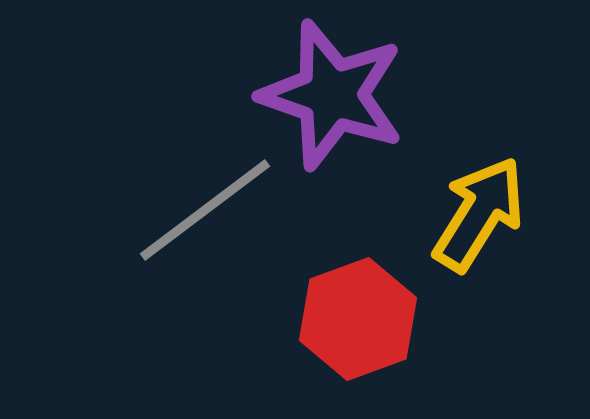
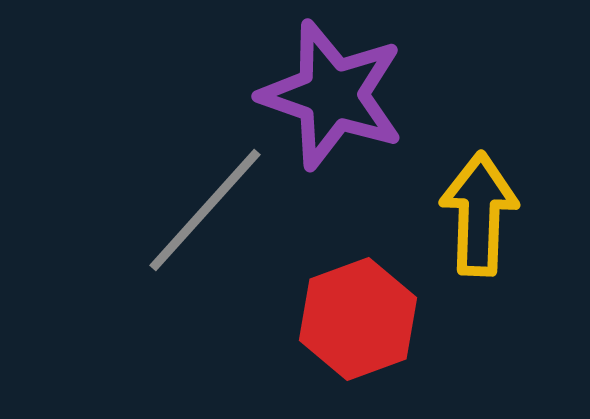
gray line: rotated 11 degrees counterclockwise
yellow arrow: rotated 30 degrees counterclockwise
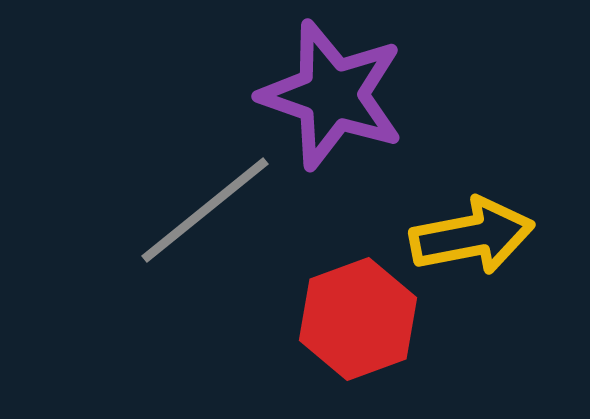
gray line: rotated 9 degrees clockwise
yellow arrow: moved 7 px left, 22 px down; rotated 77 degrees clockwise
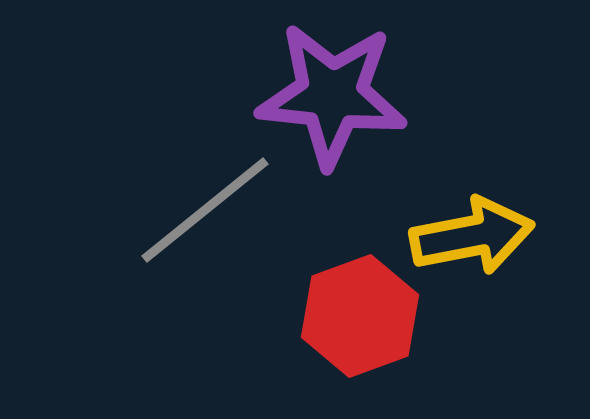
purple star: rotated 13 degrees counterclockwise
red hexagon: moved 2 px right, 3 px up
